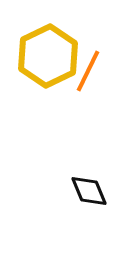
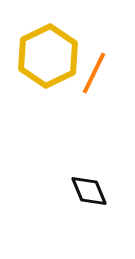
orange line: moved 6 px right, 2 px down
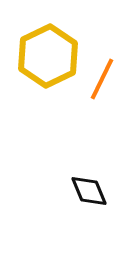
orange line: moved 8 px right, 6 px down
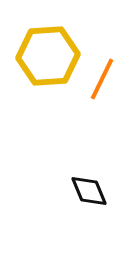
yellow hexagon: rotated 22 degrees clockwise
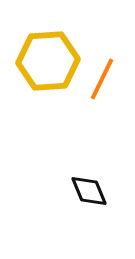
yellow hexagon: moved 5 px down
